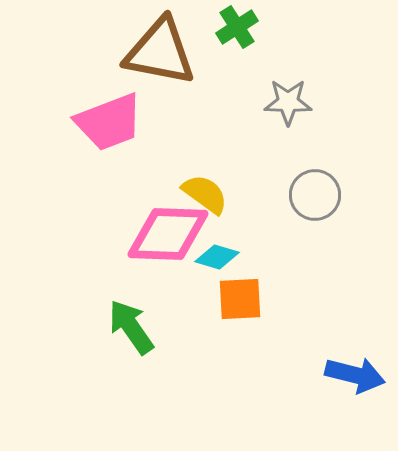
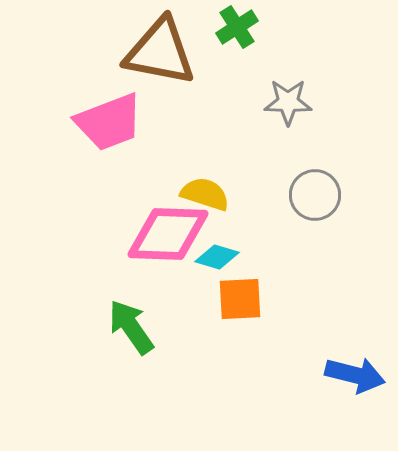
yellow semicircle: rotated 18 degrees counterclockwise
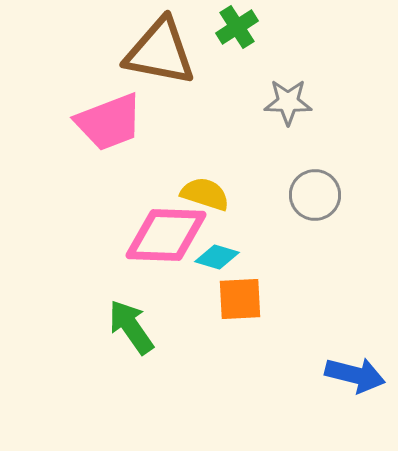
pink diamond: moved 2 px left, 1 px down
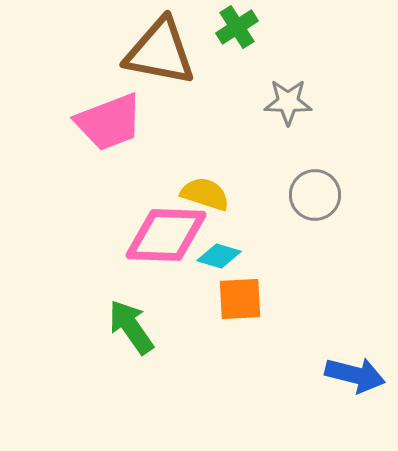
cyan diamond: moved 2 px right, 1 px up
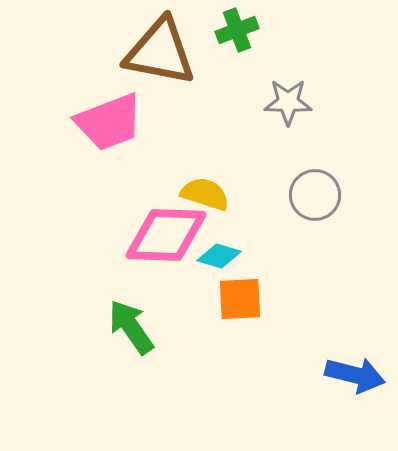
green cross: moved 3 px down; rotated 12 degrees clockwise
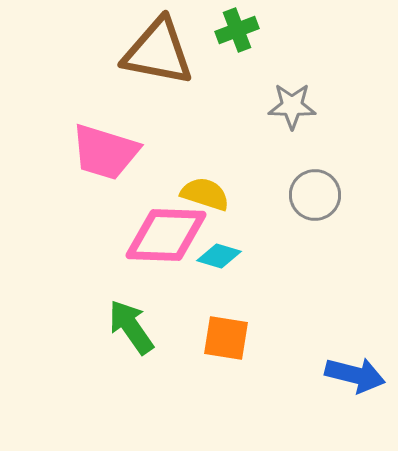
brown triangle: moved 2 px left
gray star: moved 4 px right, 4 px down
pink trapezoid: moved 4 px left, 30 px down; rotated 38 degrees clockwise
orange square: moved 14 px left, 39 px down; rotated 12 degrees clockwise
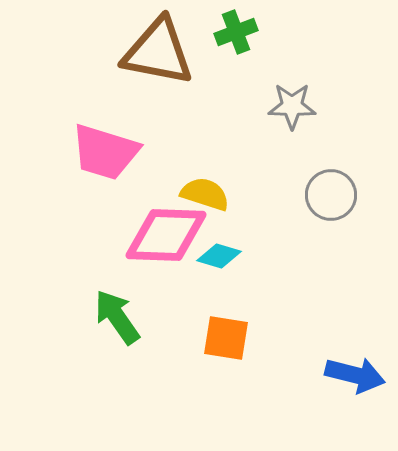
green cross: moved 1 px left, 2 px down
gray circle: moved 16 px right
green arrow: moved 14 px left, 10 px up
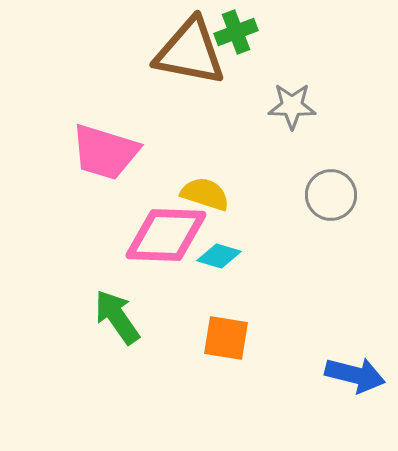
brown triangle: moved 32 px right
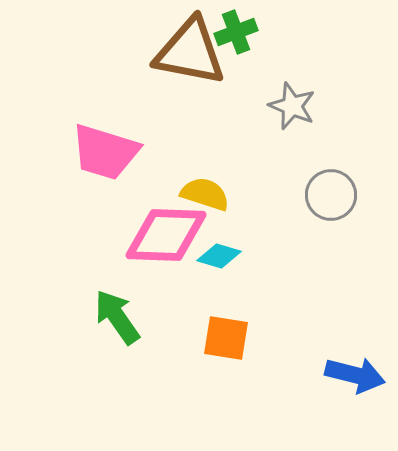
gray star: rotated 21 degrees clockwise
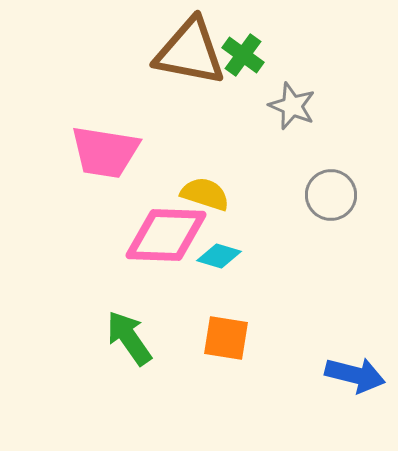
green cross: moved 7 px right, 23 px down; rotated 33 degrees counterclockwise
pink trapezoid: rotated 8 degrees counterclockwise
green arrow: moved 12 px right, 21 px down
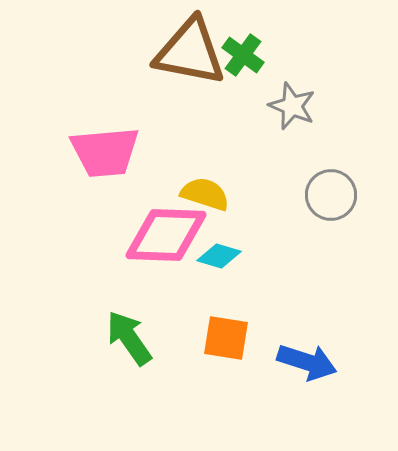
pink trapezoid: rotated 14 degrees counterclockwise
blue arrow: moved 48 px left, 13 px up; rotated 4 degrees clockwise
